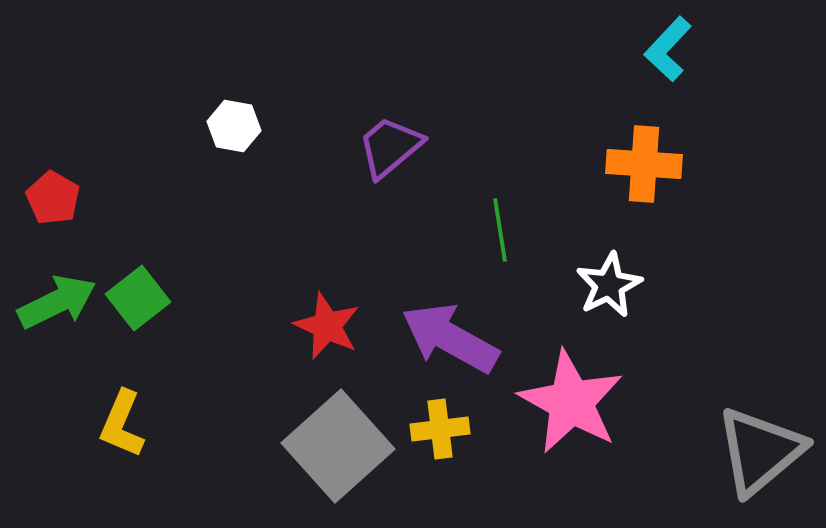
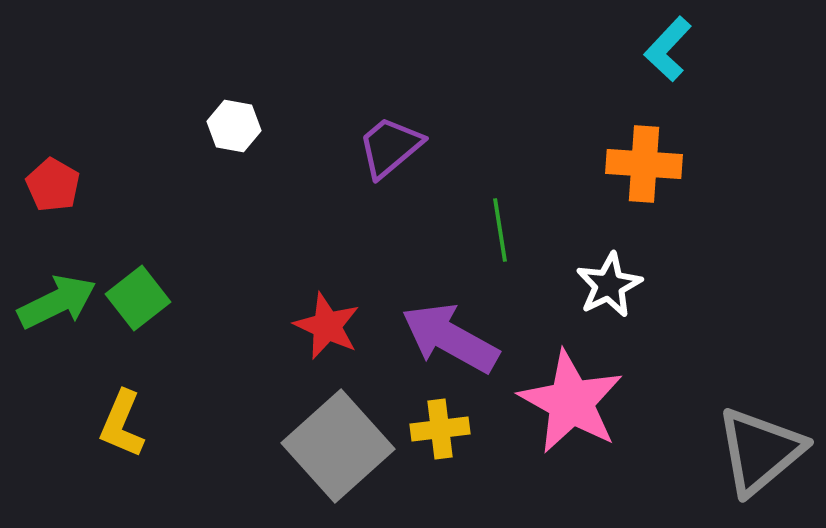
red pentagon: moved 13 px up
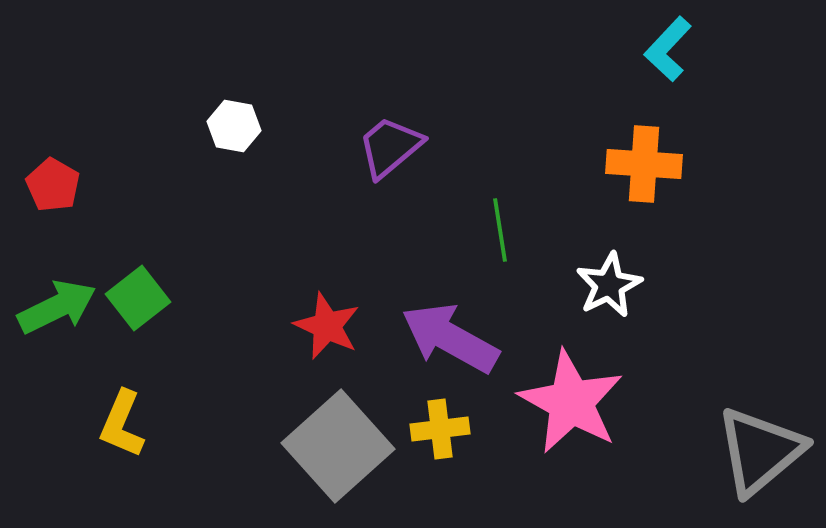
green arrow: moved 5 px down
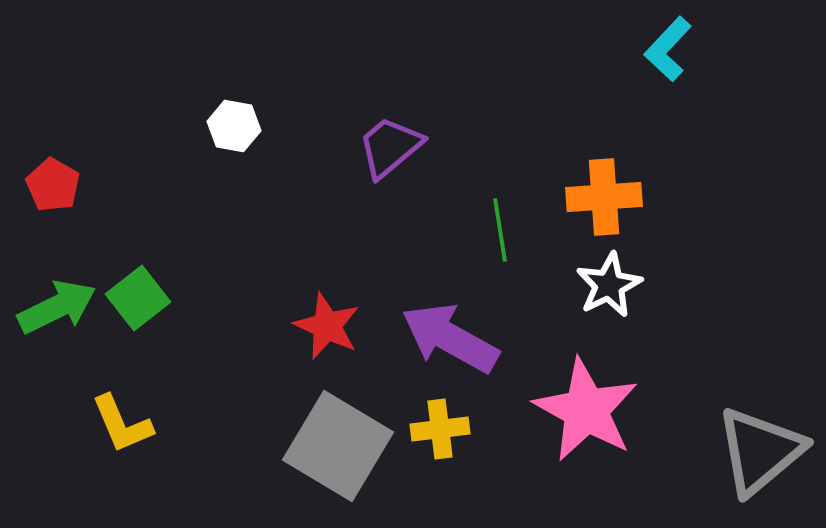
orange cross: moved 40 px left, 33 px down; rotated 8 degrees counterclockwise
pink star: moved 15 px right, 8 px down
yellow L-shape: rotated 46 degrees counterclockwise
gray square: rotated 17 degrees counterclockwise
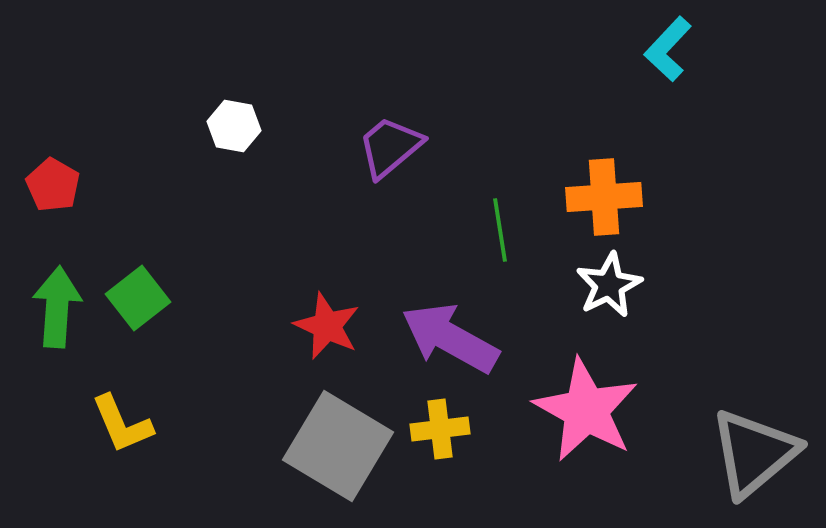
green arrow: rotated 60 degrees counterclockwise
gray triangle: moved 6 px left, 2 px down
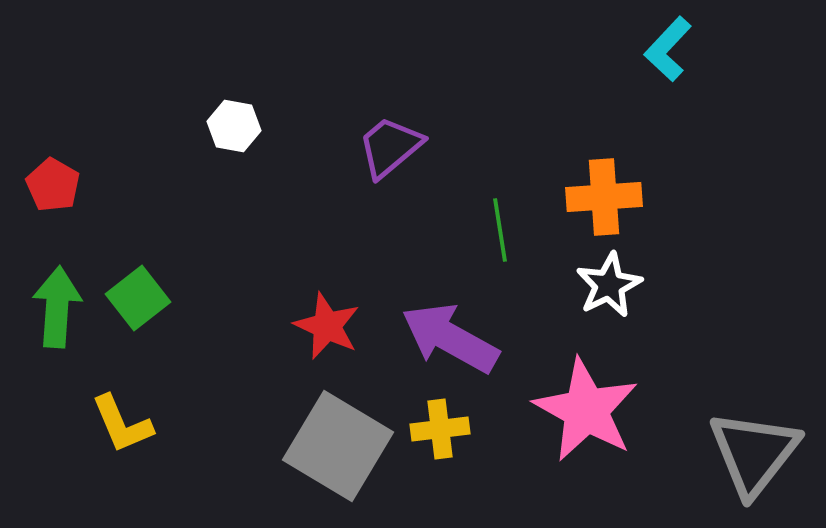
gray triangle: rotated 12 degrees counterclockwise
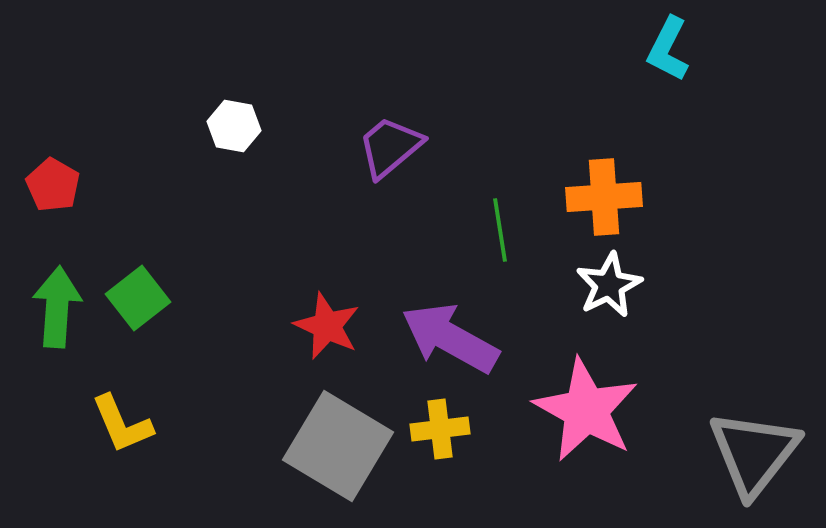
cyan L-shape: rotated 16 degrees counterclockwise
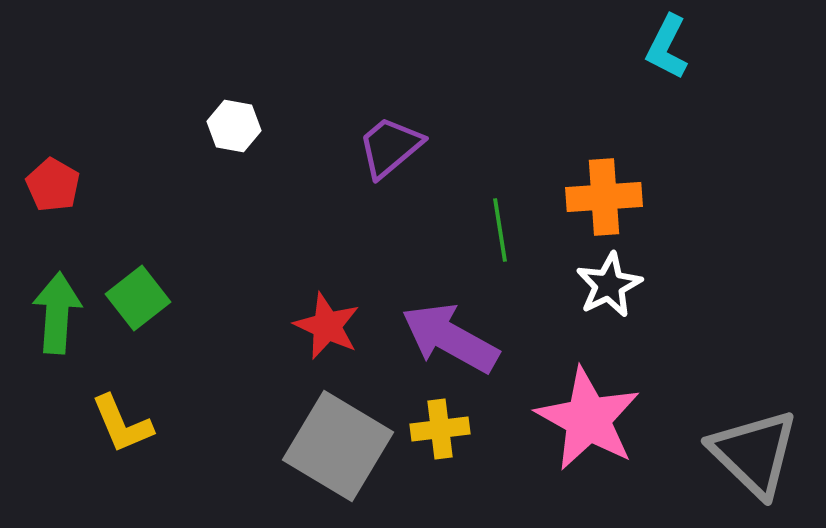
cyan L-shape: moved 1 px left, 2 px up
green arrow: moved 6 px down
pink star: moved 2 px right, 9 px down
gray triangle: rotated 24 degrees counterclockwise
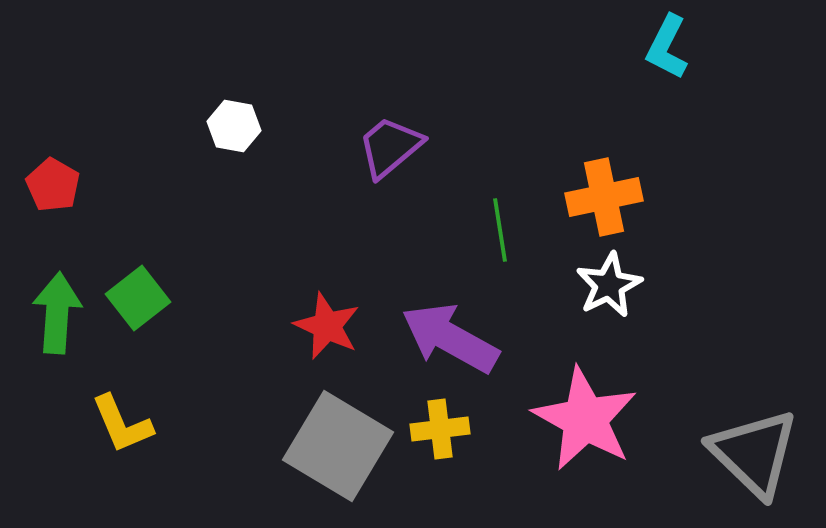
orange cross: rotated 8 degrees counterclockwise
pink star: moved 3 px left
